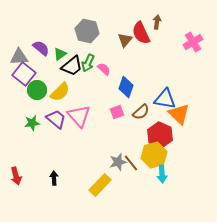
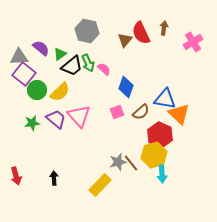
brown arrow: moved 7 px right, 6 px down
green arrow: rotated 48 degrees counterclockwise
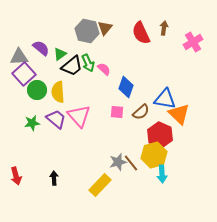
brown triangle: moved 20 px left, 12 px up
purple square: rotated 10 degrees clockwise
yellow semicircle: moved 2 px left; rotated 130 degrees clockwise
pink square: rotated 24 degrees clockwise
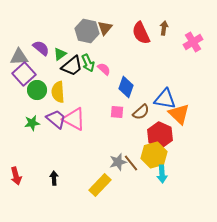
pink triangle: moved 5 px left, 3 px down; rotated 20 degrees counterclockwise
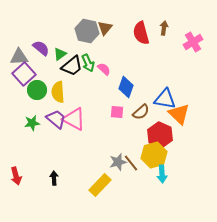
red semicircle: rotated 10 degrees clockwise
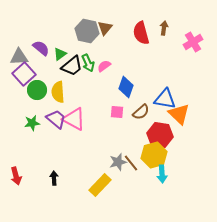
pink semicircle: moved 3 px up; rotated 80 degrees counterclockwise
red hexagon: rotated 15 degrees counterclockwise
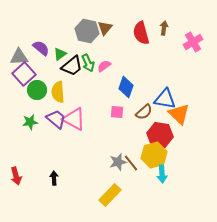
brown semicircle: moved 3 px right
green star: moved 2 px left, 1 px up
yellow rectangle: moved 10 px right, 10 px down
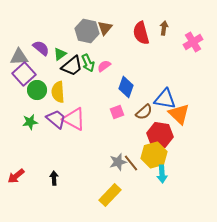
pink square: rotated 24 degrees counterclockwise
red arrow: rotated 66 degrees clockwise
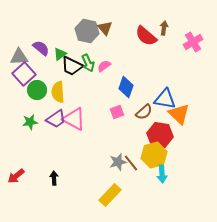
brown triangle: rotated 21 degrees counterclockwise
red semicircle: moved 5 px right, 3 px down; rotated 35 degrees counterclockwise
black trapezoid: rotated 65 degrees clockwise
purple trapezoid: rotated 105 degrees clockwise
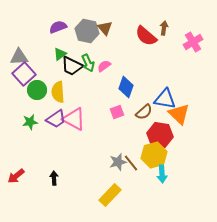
purple semicircle: moved 17 px right, 21 px up; rotated 60 degrees counterclockwise
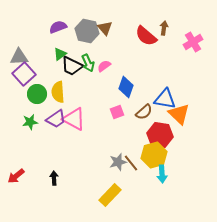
green circle: moved 4 px down
